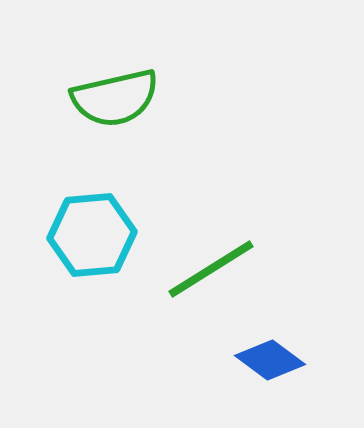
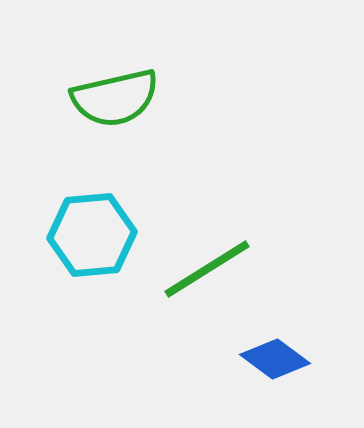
green line: moved 4 px left
blue diamond: moved 5 px right, 1 px up
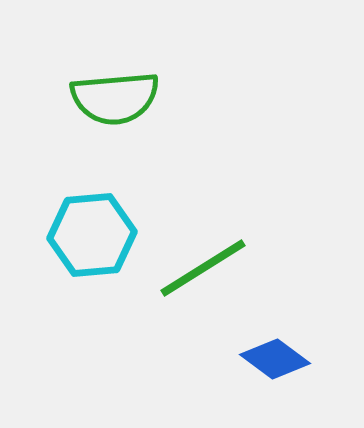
green semicircle: rotated 8 degrees clockwise
green line: moved 4 px left, 1 px up
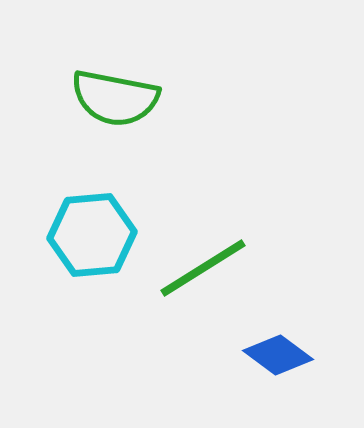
green semicircle: rotated 16 degrees clockwise
blue diamond: moved 3 px right, 4 px up
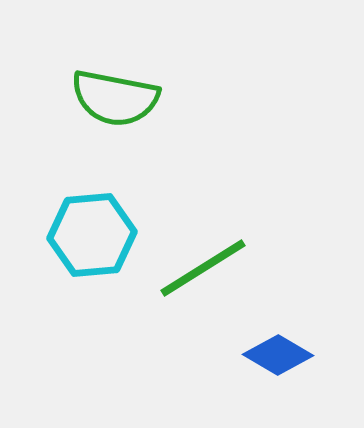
blue diamond: rotated 6 degrees counterclockwise
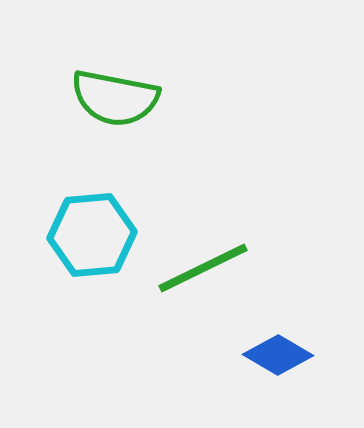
green line: rotated 6 degrees clockwise
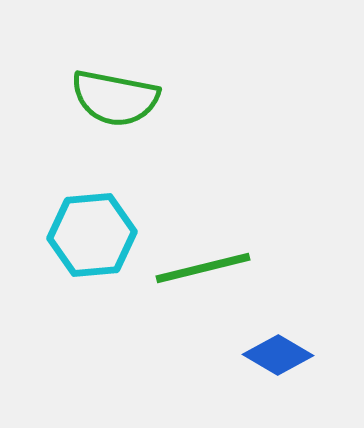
green line: rotated 12 degrees clockwise
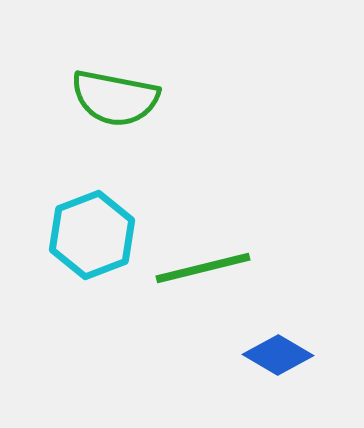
cyan hexagon: rotated 16 degrees counterclockwise
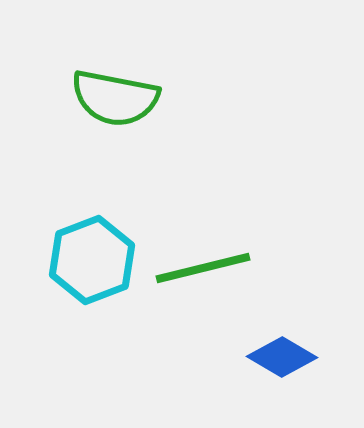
cyan hexagon: moved 25 px down
blue diamond: moved 4 px right, 2 px down
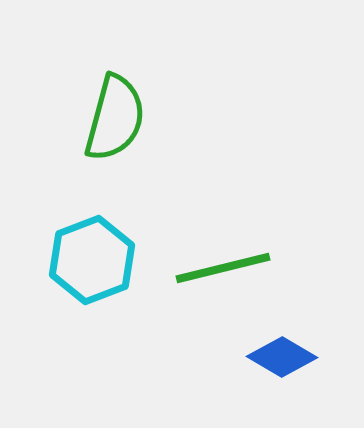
green semicircle: moved 20 px down; rotated 86 degrees counterclockwise
green line: moved 20 px right
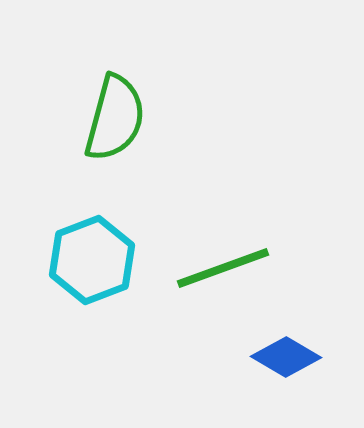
green line: rotated 6 degrees counterclockwise
blue diamond: moved 4 px right
